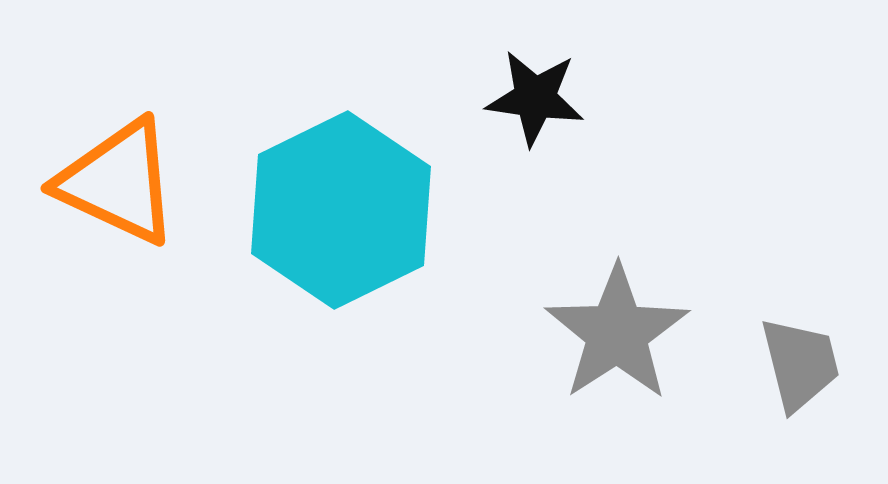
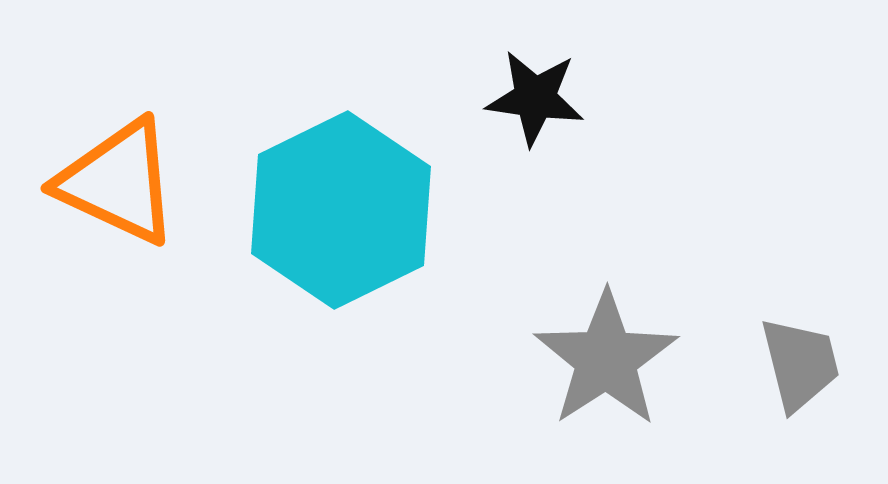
gray star: moved 11 px left, 26 px down
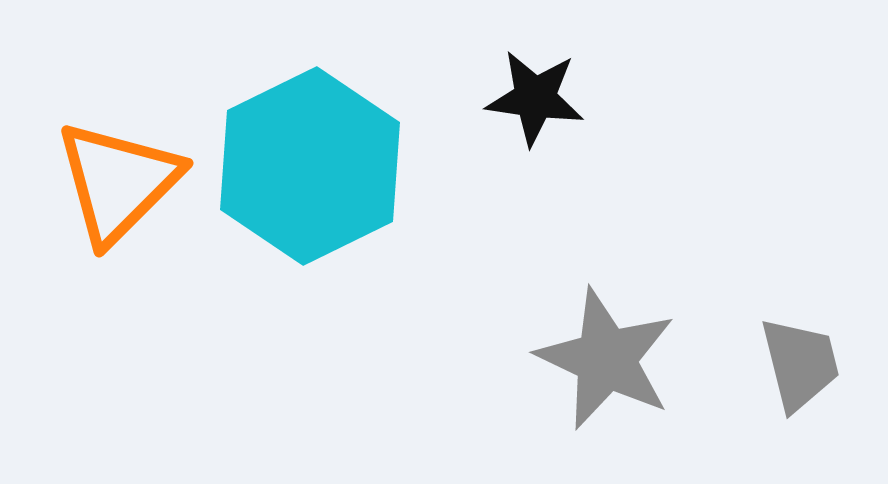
orange triangle: rotated 50 degrees clockwise
cyan hexagon: moved 31 px left, 44 px up
gray star: rotated 14 degrees counterclockwise
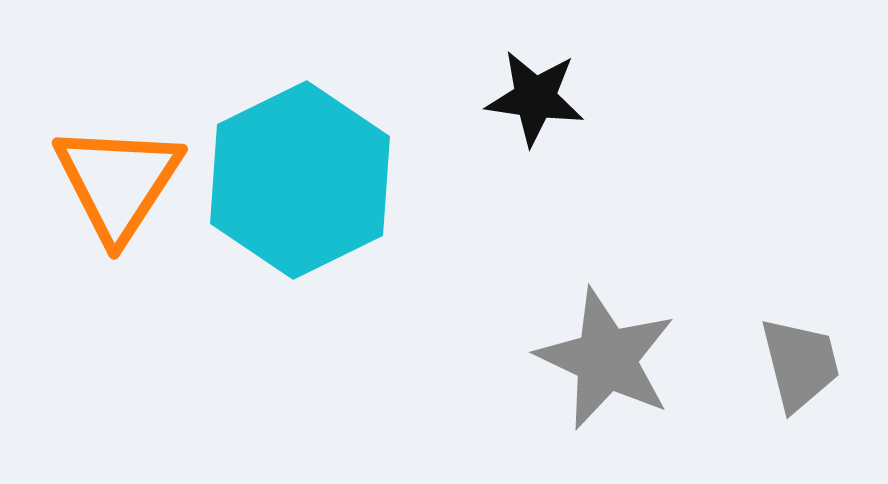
cyan hexagon: moved 10 px left, 14 px down
orange triangle: rotated 12 degrees counterclockwise
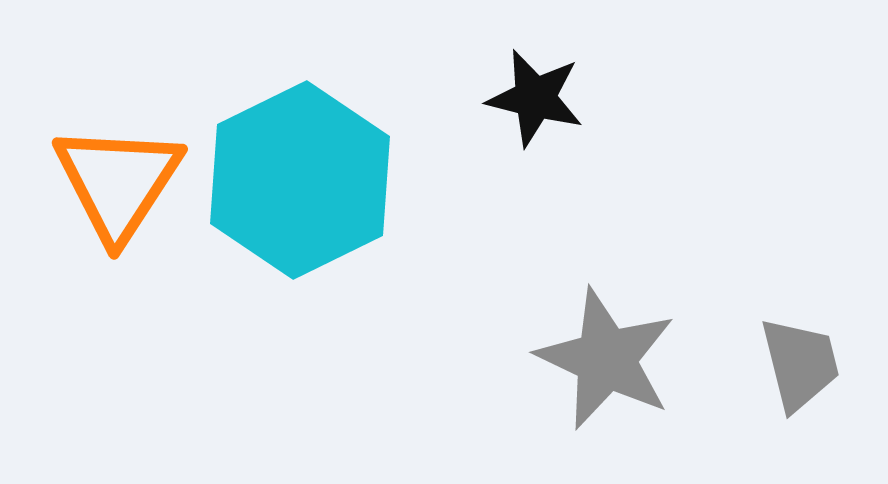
black star: rotated 6 degrees clockwise
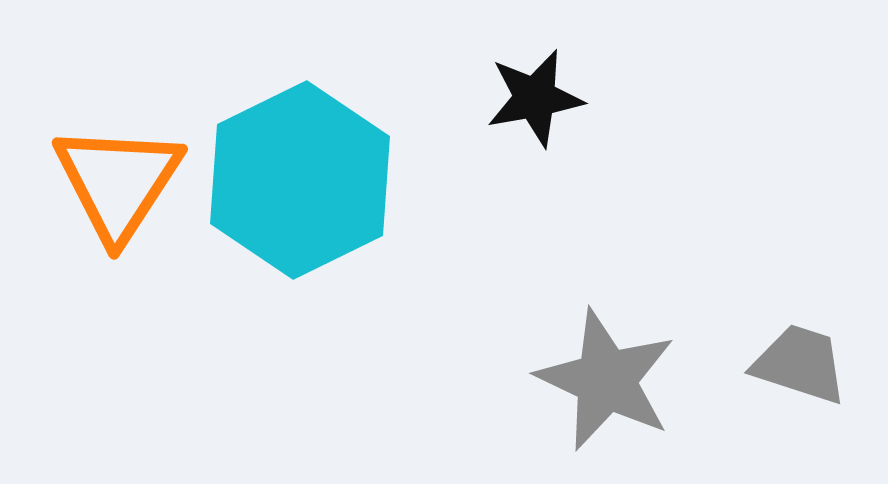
black star: rotated 24 degrees counterclockwise
gray star: moved 21 px down
gray trapezoid: rotated 58 degrees counterclockwise
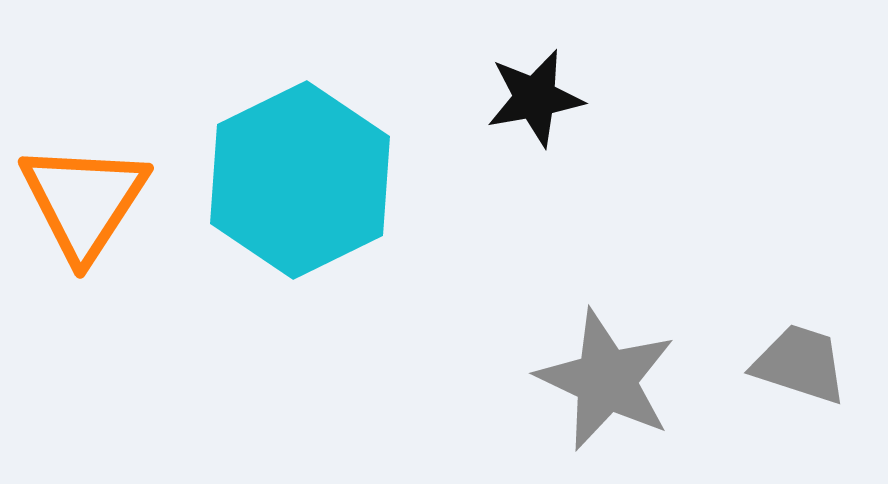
orange triangle: moved 34 px left, 19 px down
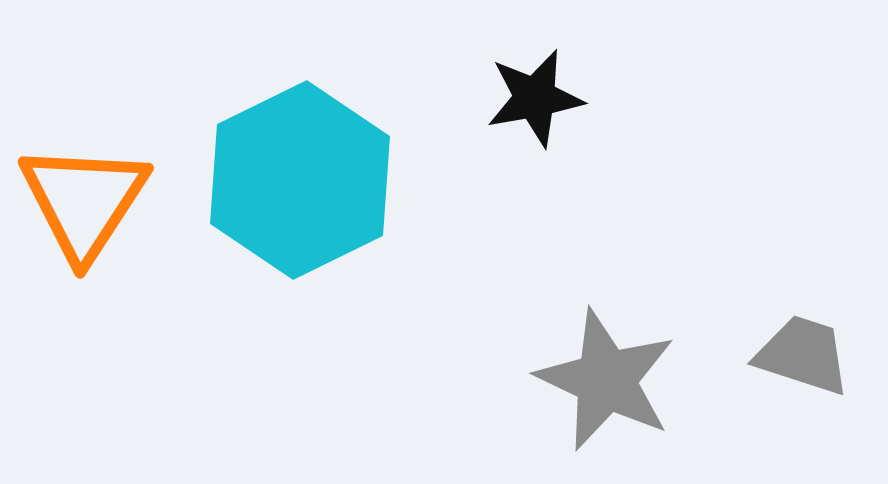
gray trapezoid: moved 3 px right, 9 px up
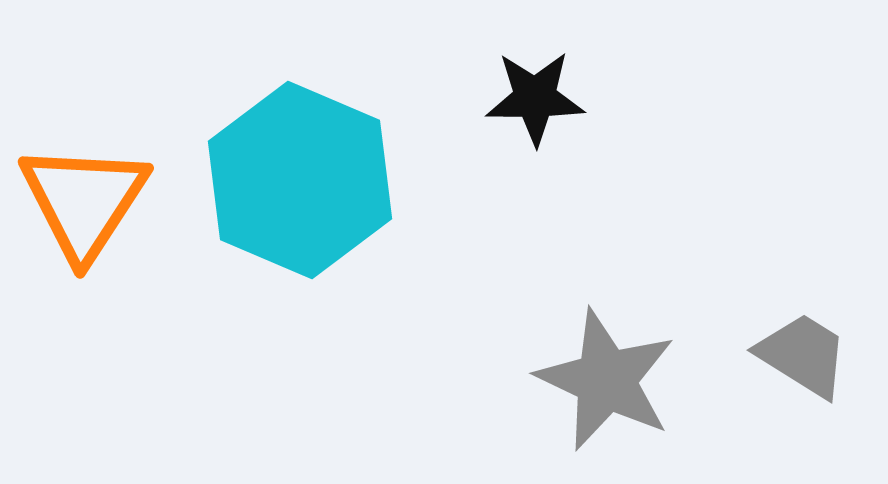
black star: rotated 10 degrees clockwise
cyan hexagon: rotated 11 degrees counterclockwise
gray trapezoid: rotated 14 degrees clockwise
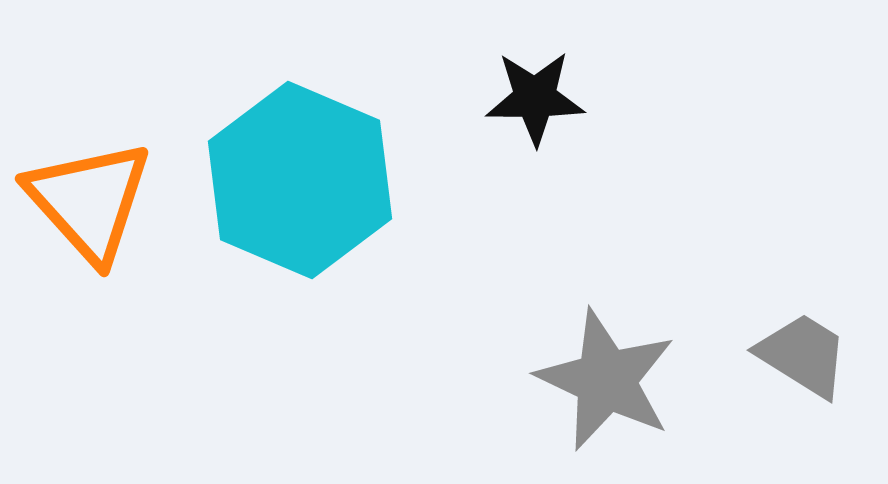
orange triangle: moved 5 px right; rotated 15 degrees counterclockwise
